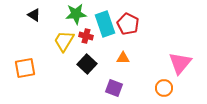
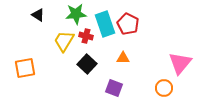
black triangle: moved 4 px right
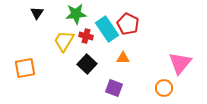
black triangle: moved 1 px left, 2 px up; rotated 32 degrees clockwise
cyan rectangle: moved 2 px right, 5 px down; rotated 15 degrees counterclockwise
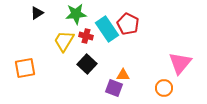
black triangle: rotated 24 degrees clockwise
orange triangle: moved 17 px down
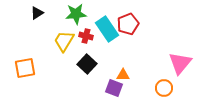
red pentagon: rotated 25 degrees clockwise
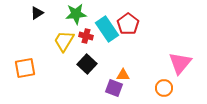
red pentagon: rotated 15 degrees counterclockwise
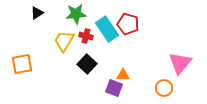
red pentagon: rotated 20 degrees counterclockwise
orange square: moved 3 px left, 4 px up
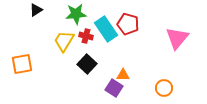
black triangle: moved 1 px left, 3 px up
cyan rectangle: moved 1 px left
pink triangle: moved 3 px left, 25 px up
purple square: rotated 12 degrees clockwise
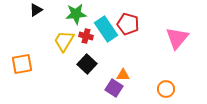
orange circle: moved 2 px right, 1 px down
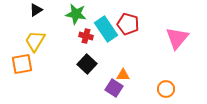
green star: rotated 15 degrees clockwise
yellow trapezoid: moved 29 px left
